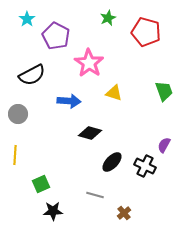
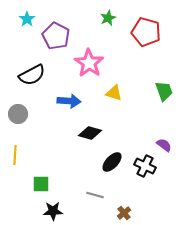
purple semicircle: rotated 98 degrees clockwise
green square: rotated 24 degrees clockwise
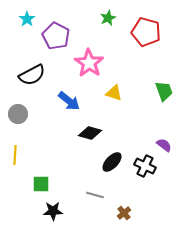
blue arrow: rotated 35 degrees clockwise
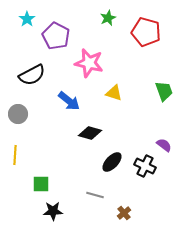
pink star: rotated 20 degrees counterclockwise
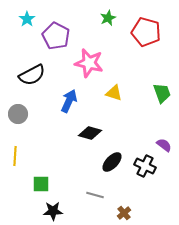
green trapezoid: moved 2 px left, 2 px down
blue arrow: rotated 105 degrees counterclockwise
yellow line: moved 1 px down
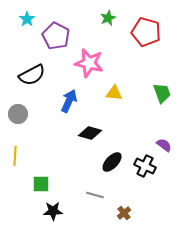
yellow triangle: rotated 12 degrees counterclockwise
